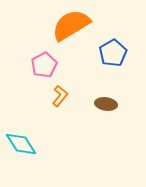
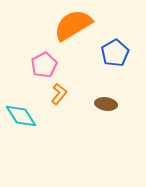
orange semicircle: moved 2 px right
blue pentagon: moved 2 px right
orange L-shape: moved 1 px left, 2 px up
cyan diamond: moved 28 px up
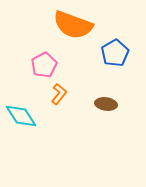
orange semicircle: rotated 129 degrees counterclockwise
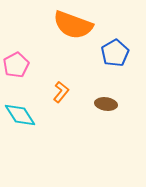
pink pentagon: moved 28 px left
orange L-shape: moved 2 px right, 2 px up
cyan diamond: moved 1 px left, 1 px up
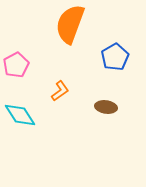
orange semicircle: moved 3 px left, 1 px up; rotated 90 degrees clockwise
blue pentagon: moved 4 px down
orange L-shape: moved 1 px left, 1 px up; rotated 15 degrees clockwise
brown ellipse: moved 3 px down
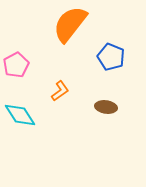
orange semicircle: rotated 18 degrees clockwise
blue pentagon: moved 4 px left; rotated 20 degrees counterclockwise
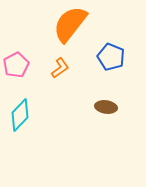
orange L-shape: moved 23 px up
cyan diamond: rotated 76 degrees clockwise
